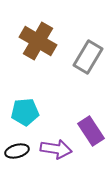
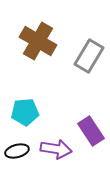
gray rectangle: moved 1 px right, 1 px up
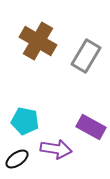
gray rectangle: moved 3 px left
cyan pentagon: moved 9 px down; rotated 16 degrees clockwise
purple rectangle: moved 4 px up; rotated 28 degrees counterclockwise
black ellipse: moved 8 px down; rotated 20 degrees counterclockwise
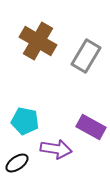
black ellipse: moved 4 px down
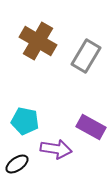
black ellipse: moved 1 px down
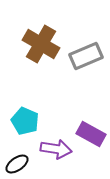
brown cross: moved 3 px right, 3 px down
gray rectangle: rotated 36 degrees clockwise
cyan pentagon: rotated 12 degrees clockwise
purple rectangle: moved 7 px down
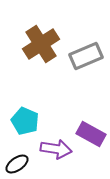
brown cross: rotated 27 degrees clockwise
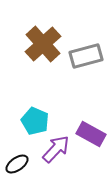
brown cross: moved 2 px right; rotated 9 degrees counterclockwise
gray rectangle: rotated 8 degrees clockwise
cyan pentagon: moved 10 px right
purple arrow: rotated 56 degrees counterclockwise
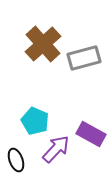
gray rectangle: moved 2 px left, 2 px down
black ellipse: moved 1 px left, 4 px up; rotated 75 degrees counterclockwise
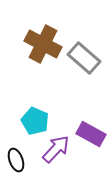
brown cross: rotated 21 degrees counterclockwise
gray rectangle: rotated 56 degrees clockwise
